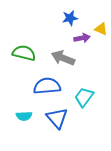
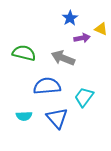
blue star: rotated 21 degrees counterclockwise
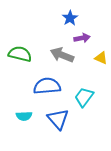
yellow triangle: moved 29 px down
green semicircle: moved 4 px left, 1 px down
gray arrow: moved 1 px left, 3 px up
blue triangle: moved 1 px right, 1 px down
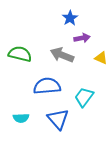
cyan semicircle: moved 3 px left, 2 px down
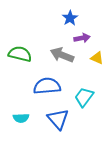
yellow triangle: moved 4 px left
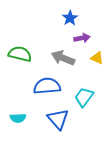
gray arrow: moved 1 px right, 3 px down
cyan semicircle: moved 3 px left
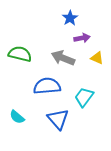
cyan semicircle: moved 1 px left, 1 px up; rotated 42 degrees clockwise
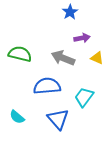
blue star: moved 6 px up
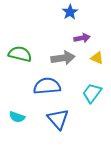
gray arrow: rotated 150 degrees clockwise
cyan trapezoid: moved 8 px right, 4 px up
cyan semicircle: rotated 21 degrees counterclockwise
